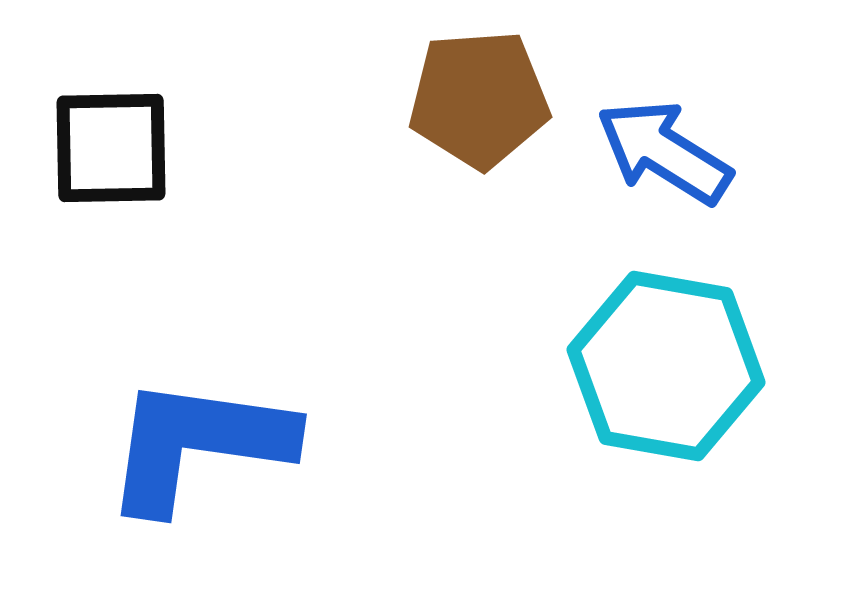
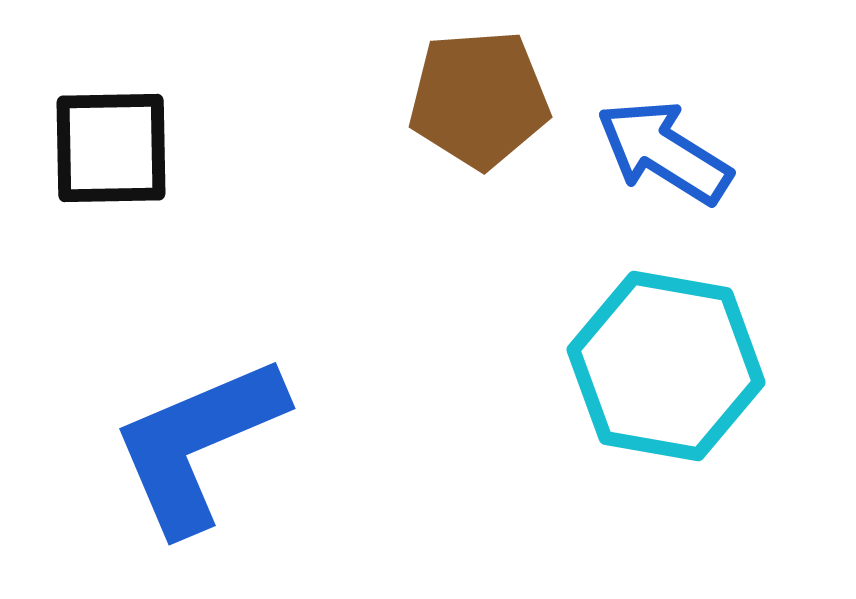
blue L-shape: rotated 31 degrees counterclockwise
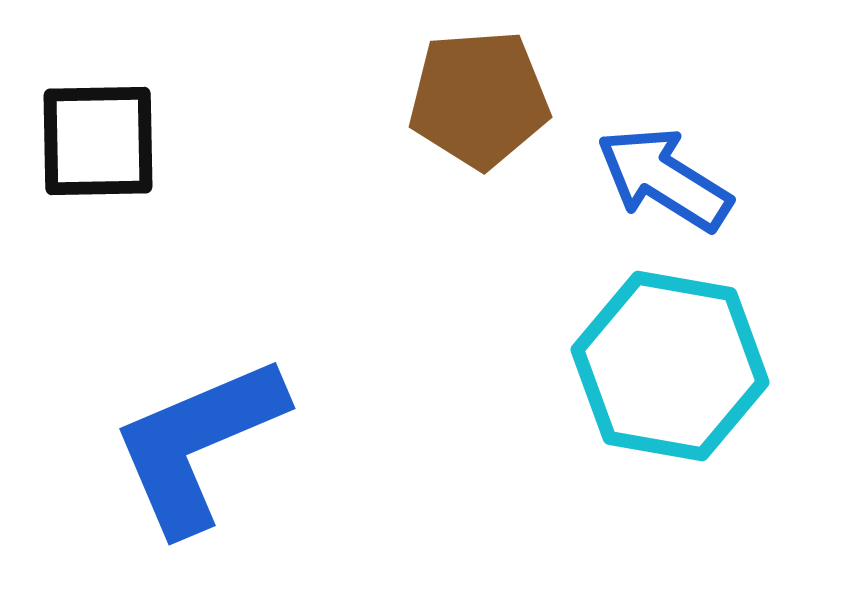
black square: moved 13 px left, 7 px up
blue arrow: moved 27 px down
cyan hexagon: moved 4 px right
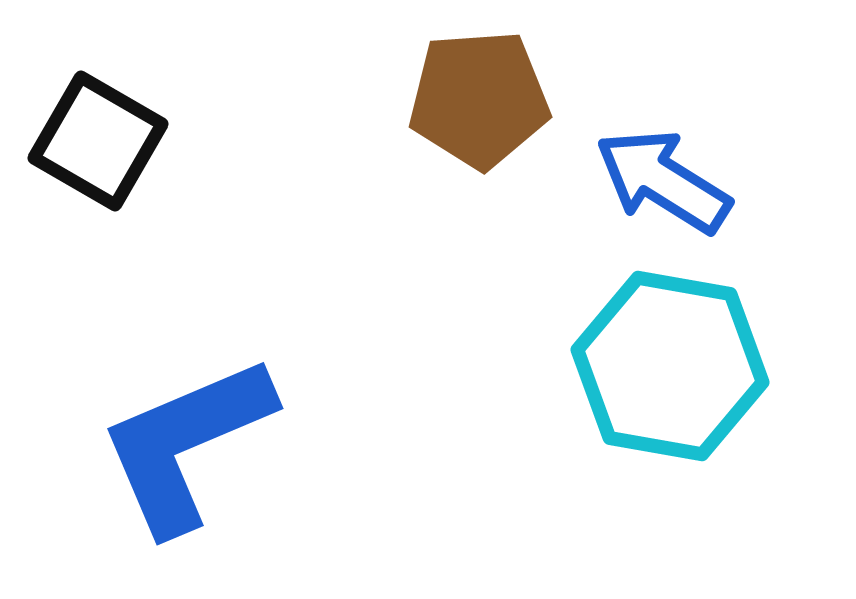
black square: rotated 31 degrees clockwise
blue arrow: moved 1 px left, 2 px down
blue L-shape: moved 12 px left
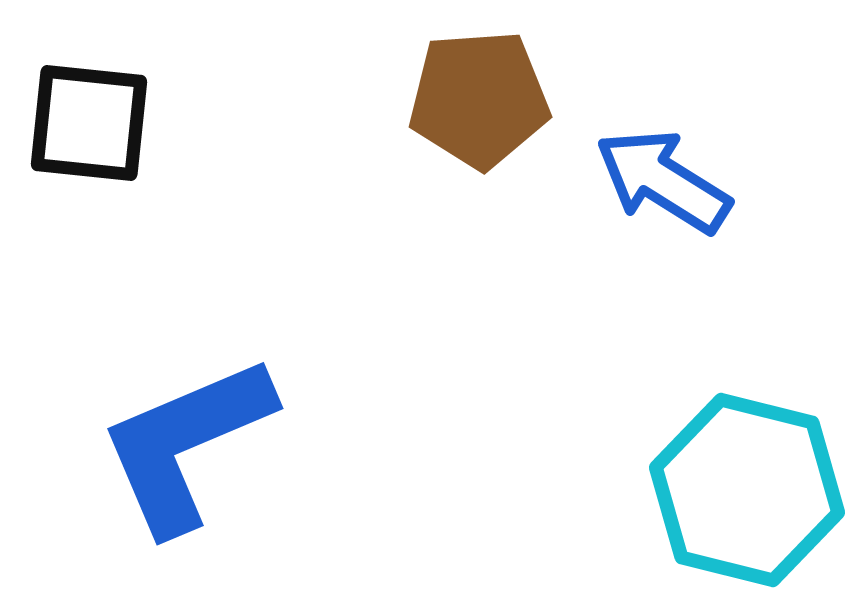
black square: moved 9 px left, 18 px up; rotated 24 degrees counterclockwise
cyan hexagon: moved 77 px right, 124 px down; rotated 4 degrees clockwise
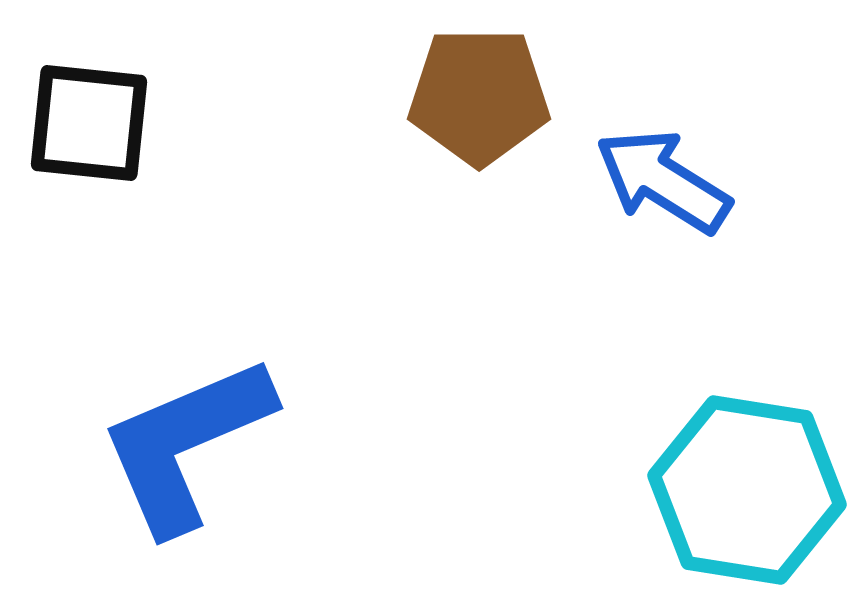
brown pentagon: moved 3 px up; rotated 4 degrees clockwise
cyan hexagon: rotated 5 degrees counterclockwise
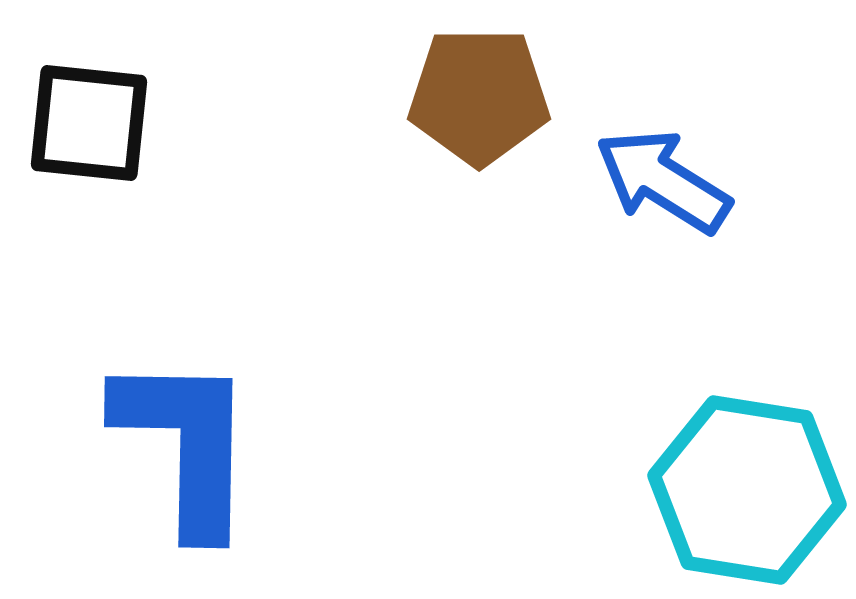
blue L-shape: rotated 114 degrees clockwise
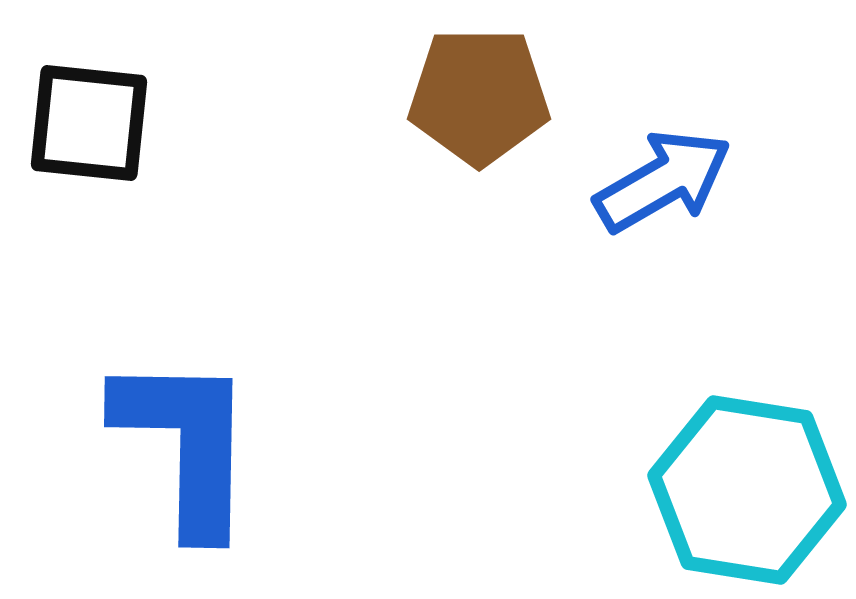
blue arrow: rotated 118 degrees clockwise
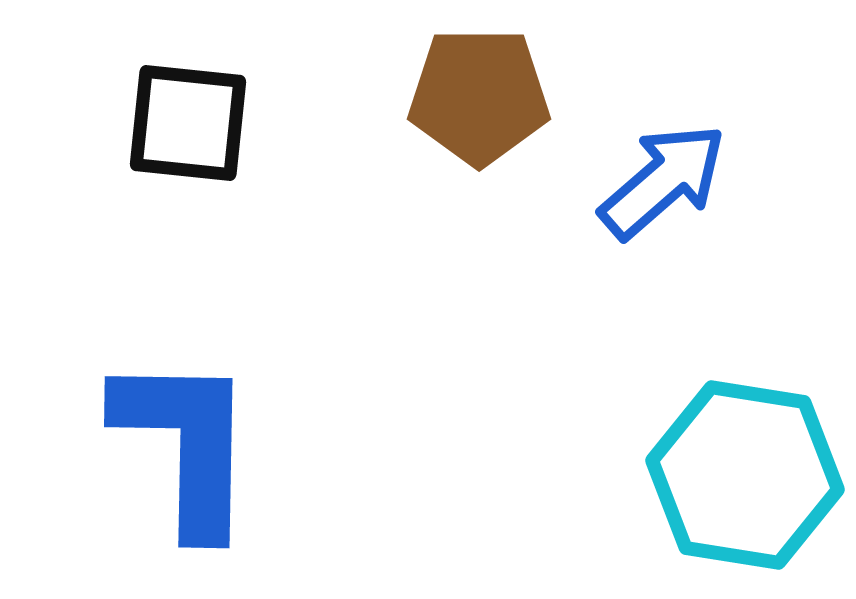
black square: moved 99 px right
blue arrow: rotated 11 degrees counterclockwise
cyan hexagon: moved 2 px left, 15 px up
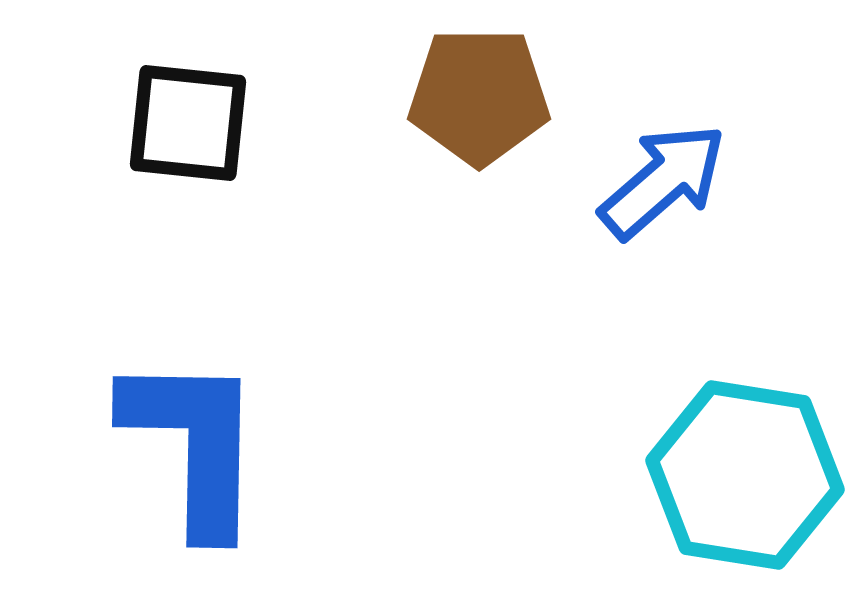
blue L-shape: moved 8 px right
